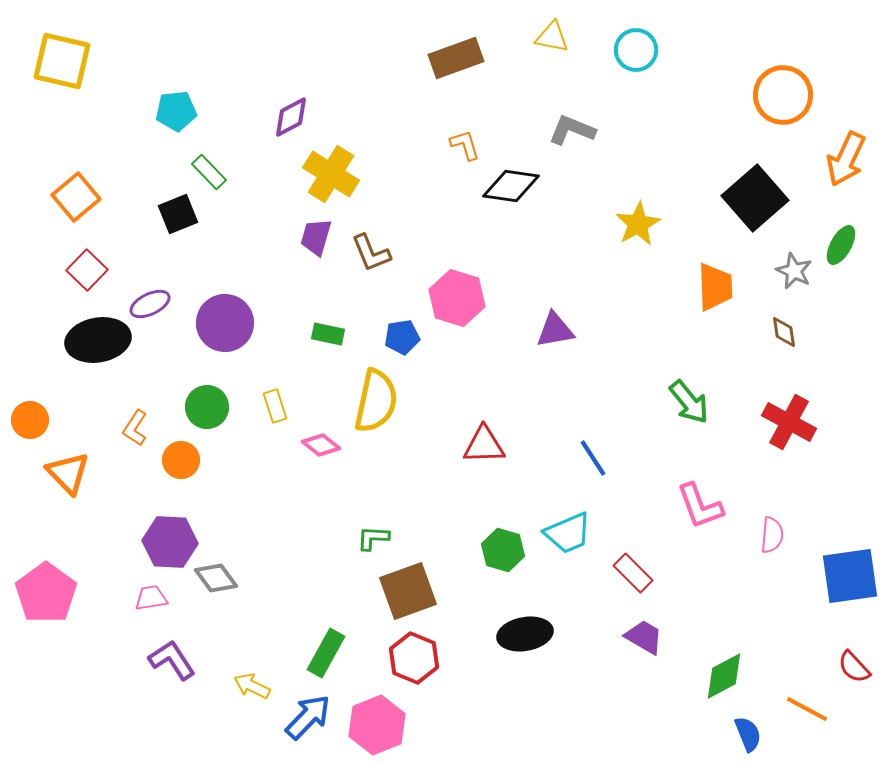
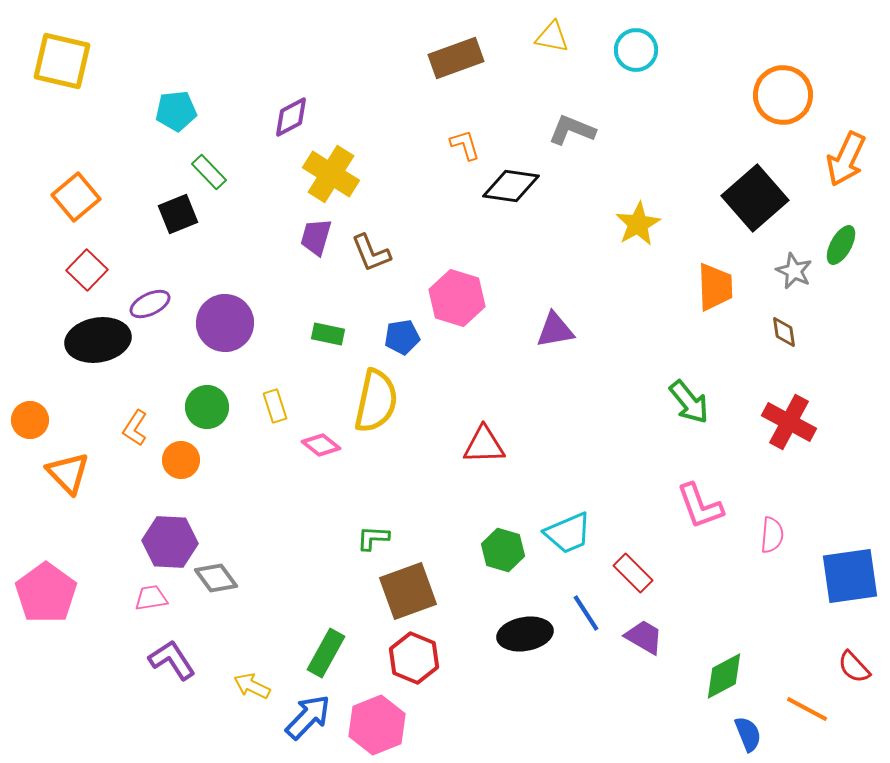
blue line at (593, 458): moved 7 px left, 155 px down
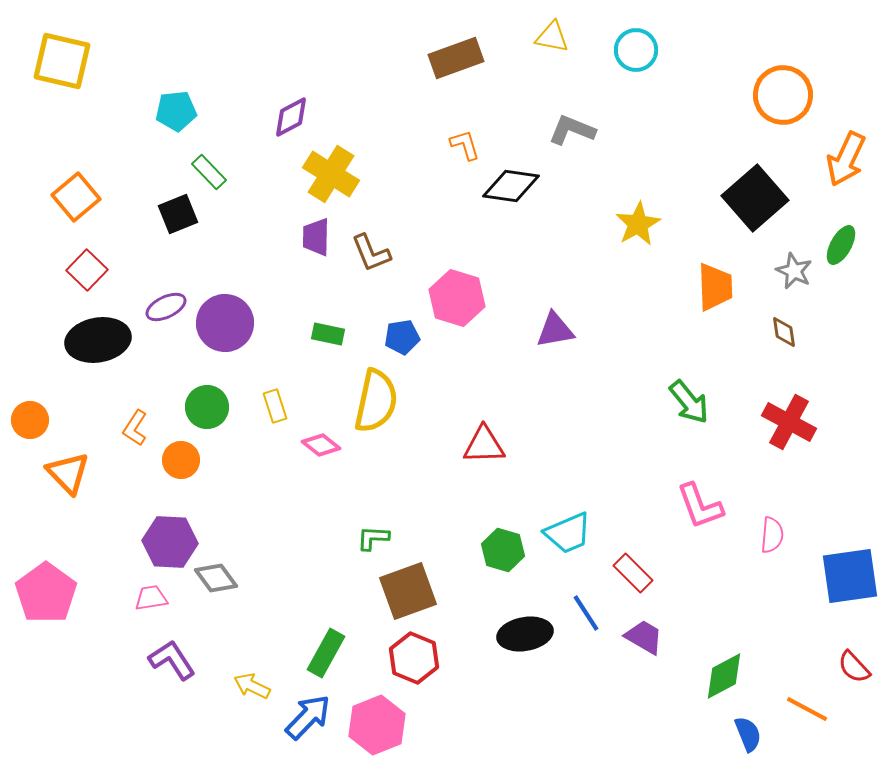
purple trapezoid at (316, 237): rotated 15 degrees counterclockwise
purple ellipse at (150, 304): moved 16 px right, 3 px down
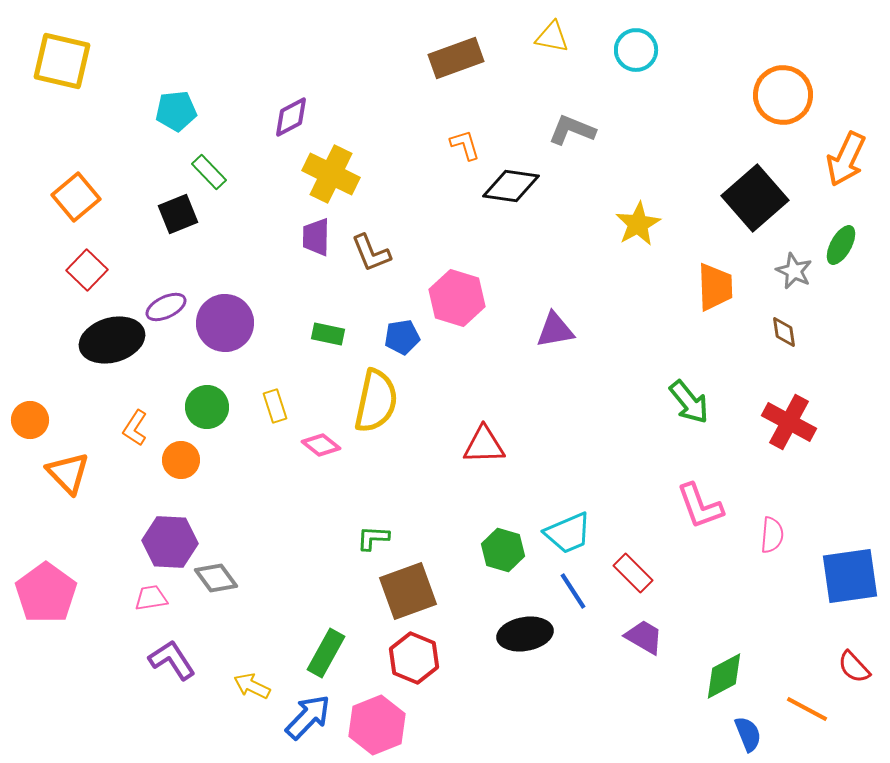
yellow cross at (331, 174): rotated 6 degrees counterclockwise
black ellipse at (98, 340): moved 14 px right; rotated 6 degrees counterclockwise
blue line at (586, 613): moved 13 px left, 22 px up
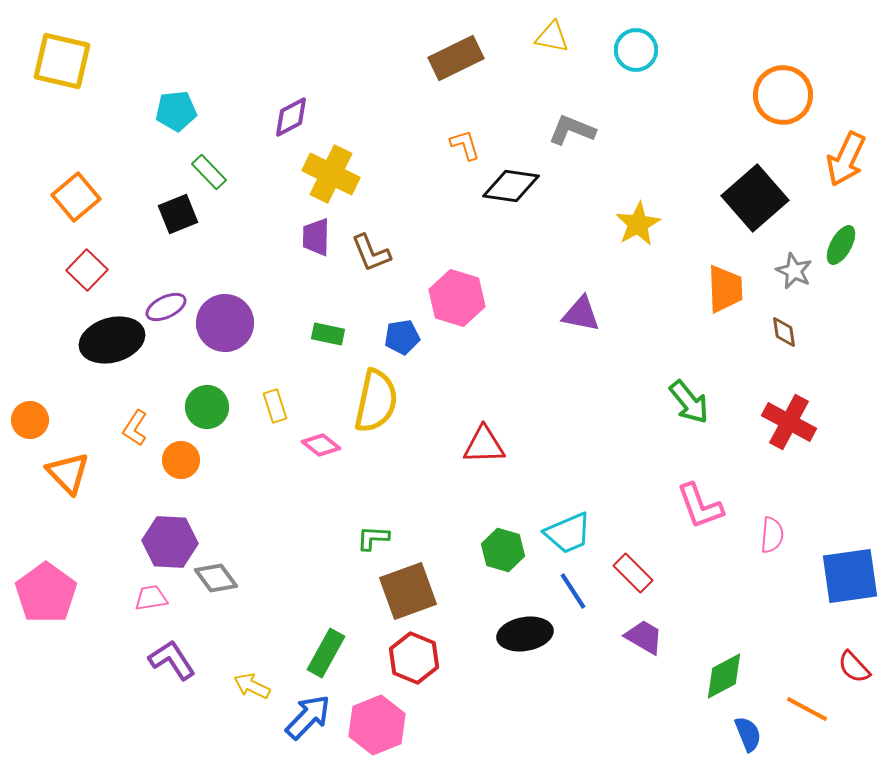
brown rectangle at (456, 58): rotated 6 degrees counterclockwise
orange trapezoid at (715, 287): moved 10 px right, 2 px down
purple triangle at (555, 330): moved 26 px right, 16 px up; rotated 21 degrees clockwise
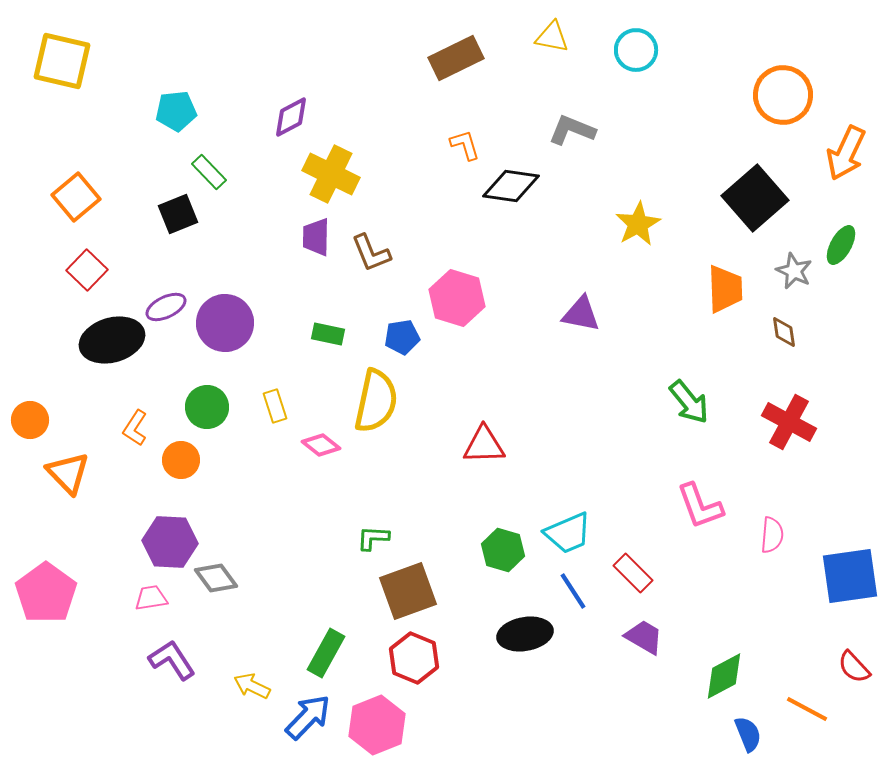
orange arrow at (846, 159): moved 6 px up
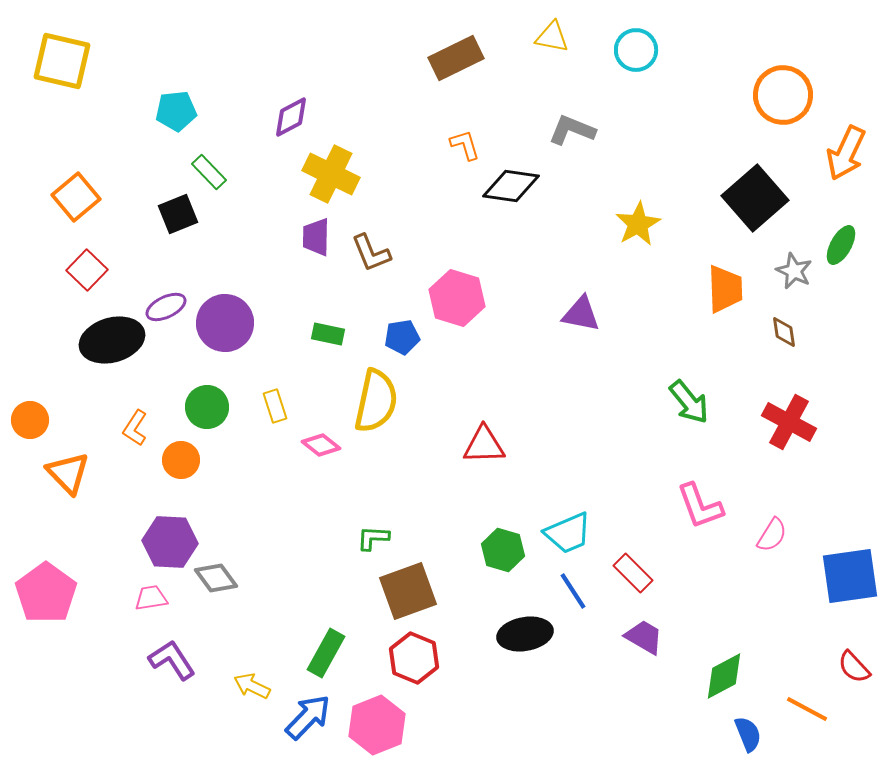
pink semicircle at (772, 535): rotated 27 degrees clockwise
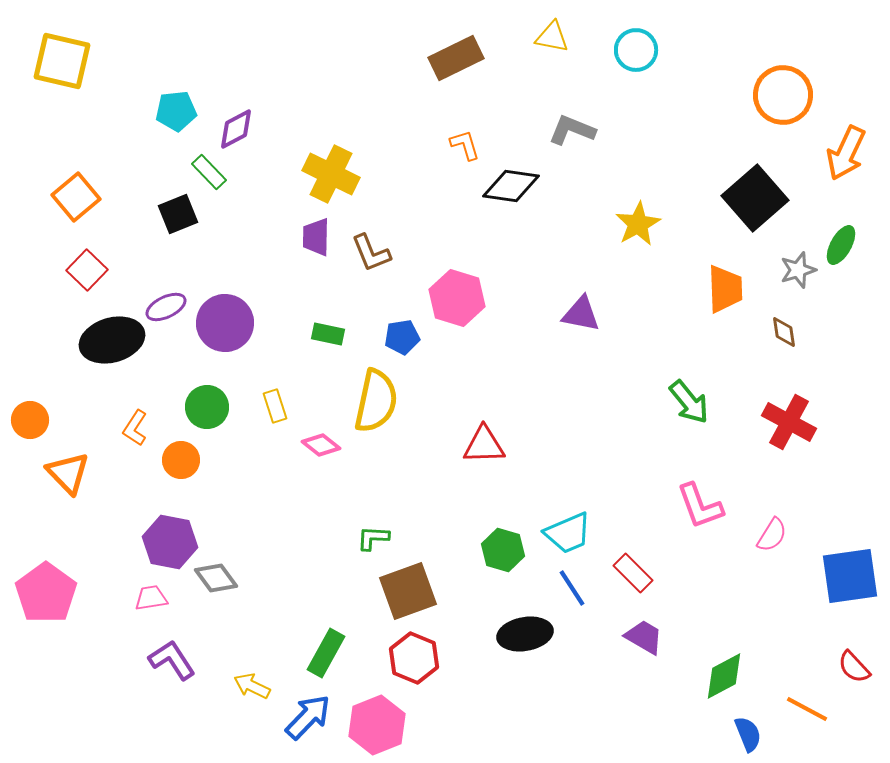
purple diamond at (291, 117): moved 55 px left, 12 px down
gray star at (794, 271): moved 4 px right, 1 px up; rotated 30 degrees clockwise
purple hexagon at (170, 542): rotated 8 degrees clockwise
blue line at (573, 591): moved 1 px left, 3 px up
